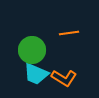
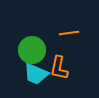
orange L-shape: moved 5 px left, 10 px up; rotated 70 degrees clockwise
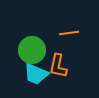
orange L-shape: moved 1 px left, 2 px up
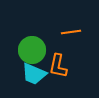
orange line: moved 2 px right, 1 px up
cyan trapezoid: moved 2 px left
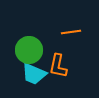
green circle: moved 3 px left
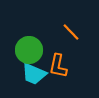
orange line: rotated 54 degrees clockwise
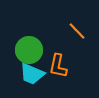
orange line: moved 6 px right, 1 px up
cyan trapezoid: moved 2 px left
